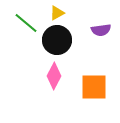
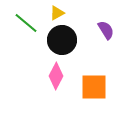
purple semicircle: moved 5 px right; rotated 114 degrees counterclockwise
black circle: moved 5 px right
pink diamond: moved 2 px right
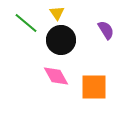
yellow triangle: rotated 35 degrees counterclockwise
black circle: moved 1 px left
pink diamond: rotated 56 degrees counterclockwise
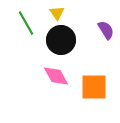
green line: rotated 20 degrees clockwise
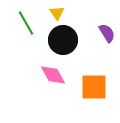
purple semicircle: moved 1 px right, 3 px down
black circle: moved 2 px right
pink diamond: moved 3 px left, 1 px up
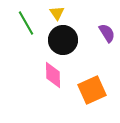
pink diamond: rotated 28 degrees clockwise
orange square: moved 2 px left, 3 px down; rotated 24 degrees counterclockwise
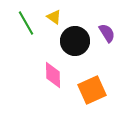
yellow triangle: moved 3 px left, 4 px down; rotated 21 degrees counterclockwise
black circle: moved 12 px right, 1 px down
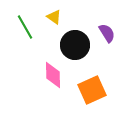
green line: moved 1 px left, 4 px down
black circle: moved 4 px down
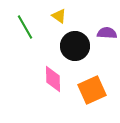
yellow triangle: moved 5 px right, 1 px up
purple semicircle: rotated 54 degrees counterclockwise
black circle: moved 1 px down
pink diamond: moved 4 px down
